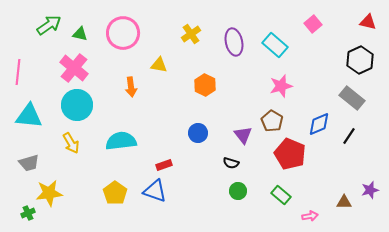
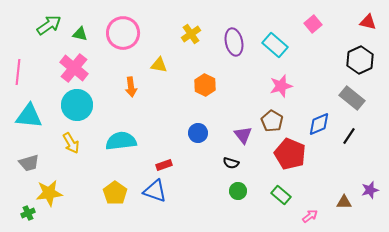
pink arrow: rotated 28 degrees counterclockwise
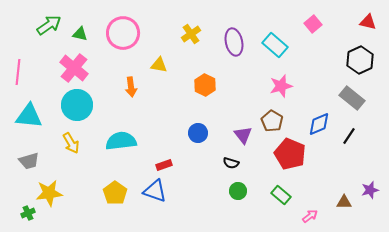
gray trapezoid: moved 2 px up
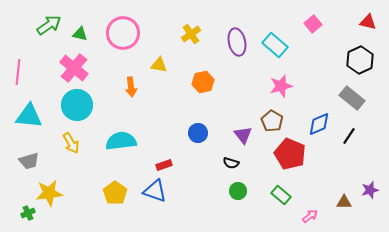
purple ellipse: moved 3 px right
orange hexagon: moved 2 px left, 3 px up; rotated 20 degrees clockwise
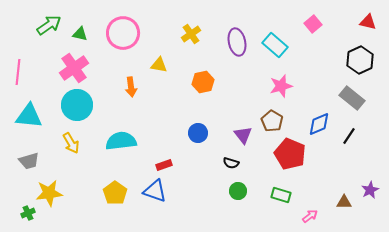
pink cross: rotated 16 degrees clockwise
purple star: rotated 12 degrees counterclockwise
green rectangle: rotated 24 degrees counterclockwise
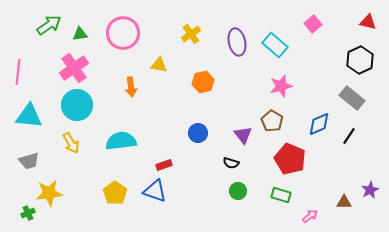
green triangle: rotated 21 degrees counterclockwise
red pentagon: moved 5 px down
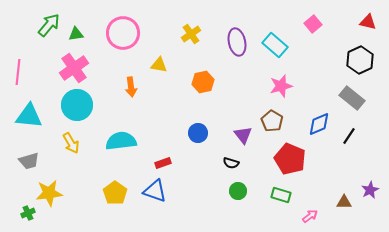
green arrow: rotated 15 degrees counterclockwise
green triangle: moved 4 px left
red rectangle: moved 1 px left, 2 px up
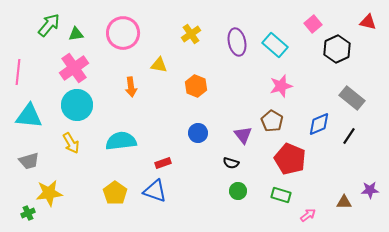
black hexagon: moved 23 px left, 11 px up
orange hexagon: moved 7 px left, 4 px down; rotated 25 degrees counterclockwise
purple star: rotated 24 degrees clockwise
pink arrow: moved 2 px left, 1 px up
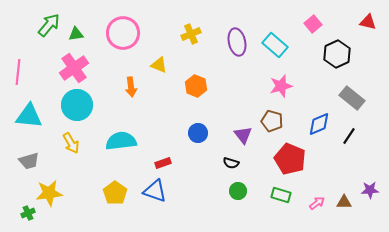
yellow cross: rotated 12 degrees clockwise
black hexagon: moved 5 px down
yellow triangle: rotated 12 degrees clockwise
brown pentagon: rotated 15 degrees counterclockwise
pink arrow: moved 9 px right, 12 px up
